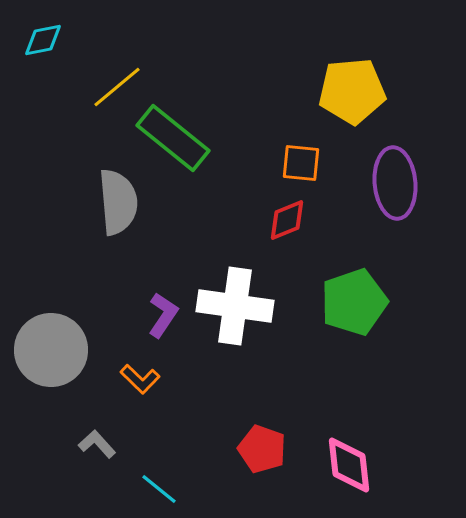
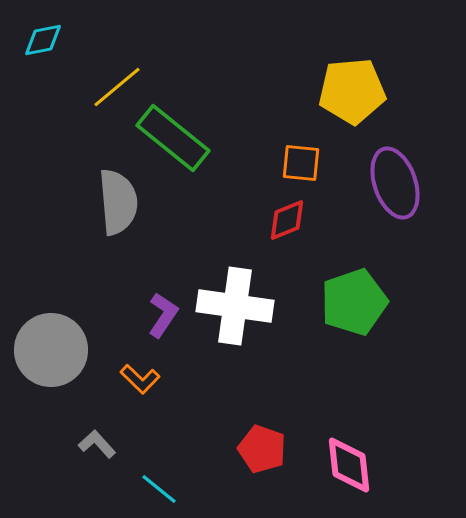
purple ellipse: rotated 14 degrees counterclockwise
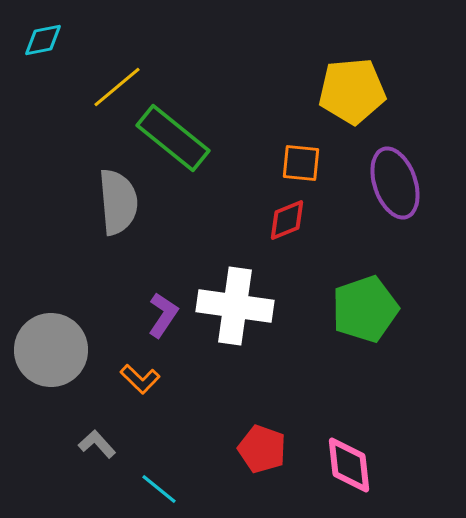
green pentagon: moved 11 px right, 7 px down
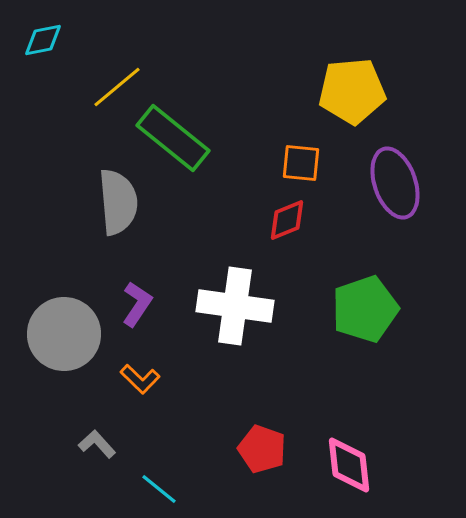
purple L-shape: moved 26 px left, 11 px up
gray circle: moved 13 px right, 16 px up
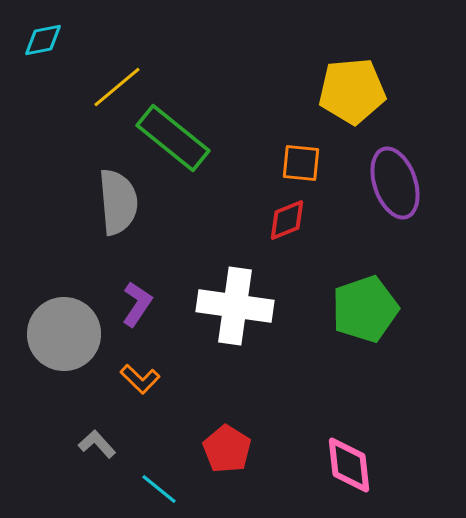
red pentagon: moved 35 px left; rotated 12 degrees clockwise
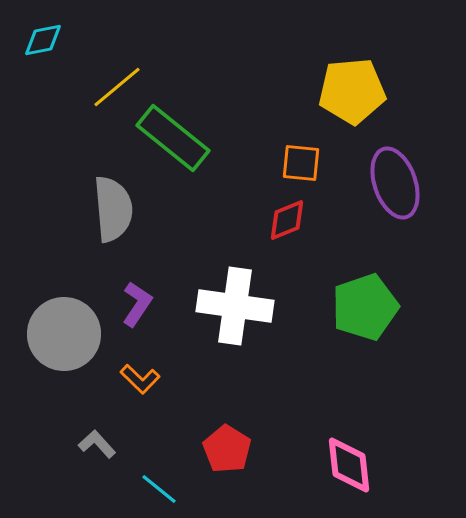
gray semicircle: moved 5 px left, 7 px down
green pentagon: moved 2 px up
